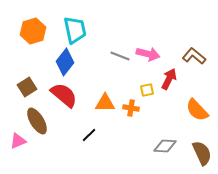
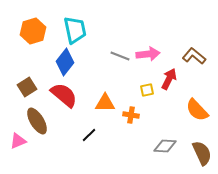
pink arrow: rotated 20 degrees counterclockwise
orange cross: moved 7 px down
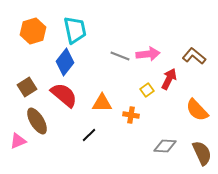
yellow square: rotated 24 degrees counterclockwise
orange triangle: moved 3 px left
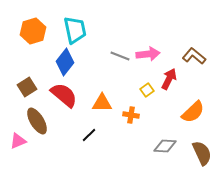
orange semicircle: moved 4 px left, 2 px down; rotated 90 degrees counterclockwise
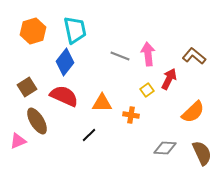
pink arrow: rotated 90 degrees counterclockwise
red semicircle: moved 1 px down; rotated 16 degrees counterclockwise
gray diamond: moved 2 px down
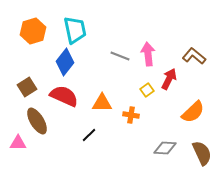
pink triangle: moved 2 px down; rotated 24 degrees clockwise
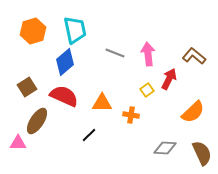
gray line: moved 5 px left, 3 px up
blue diamond: rotated 12 degrees clockwise
brown ellipse: rotated 64 degrees clockwise
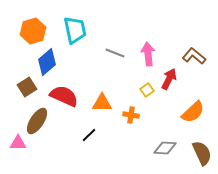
blue diamond: moved 18 px left
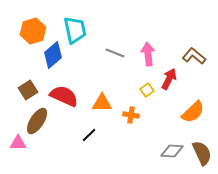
blue diamond: moved 6 px right, 7 px up
brown square: moved 1 px right, 3 px down
gray diamond: moved 7 px right, 3 px down
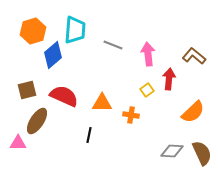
cyan trapezoid: rotated 16 degrees clockwise
gray line: moved 2 px left, 8 px up
red arrow: rotated 20 degrees counterclockwise
brown square: moved 1 px left; rotated 18 degrees clockwise
black line: rotated 35 degrees counterclockwise
